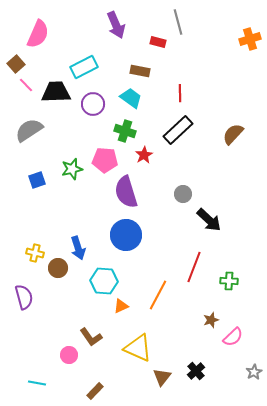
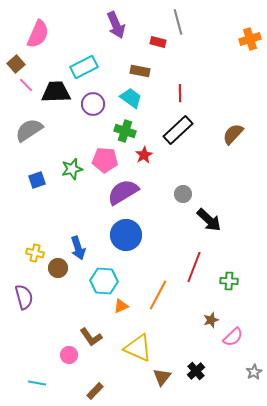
purple semicircle at (126, 192): moved 3 px left; rotated 76 degrees clockwise
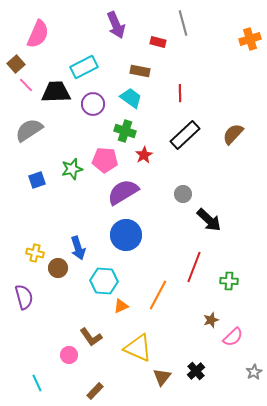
gray line at (178, 22): moved 5 px right, 1 px down
black rectangle at (178, 130): moved 7 px right, 5 px down
cyan line at (37, 383): rotated 54 degrees clockwise
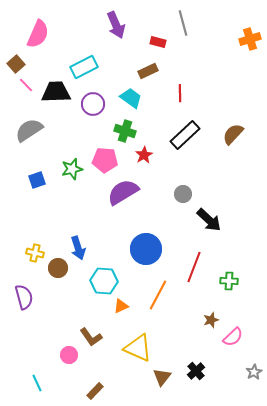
brown rectangle at (140, 71): moved 8 px right; rotated 36 degrees counterclockwise
blue circle at (126, 235): moved 20 px right, 14 px down
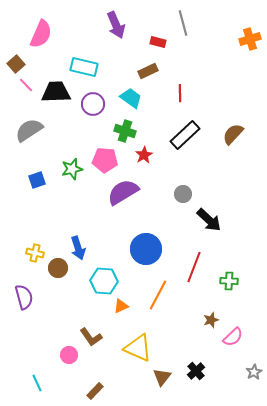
pink semicircle at (38, 34): moved 3 px right
cyan rectangle at (84, 67): rotated 40 degrees clockwise
